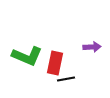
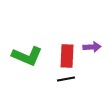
red rectangle: moved 12 px right, 7 px up; rotated 10 degrees counterclockwise
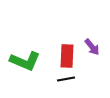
purple arrow: rotated 54 degrees clockwise
green L-shape: moved 2 px left, 5 px down
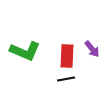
purple arrow: moved 2 px down
green L-shape: moved 10 px up
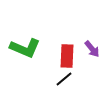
green L-shape: moved 3 px up
black line: moved 2 px left; rotated 30 degrees counterclockwise
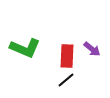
purple arrow: rotated 12 degrees counterclockwise
black line: moved 2 px right, 1 px down
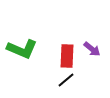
green L-shape: moved 3 px left, 1 px down
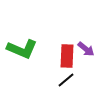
purple arrow: moved 6 px left
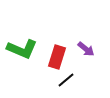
red rectangle: moved 10 px left, 1 px down; rotated 15 degrees clockwise
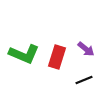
green L-shape: moved 2 px right, 5 px down
black line: moved 18 px right; rotated 18 degrees clockwise
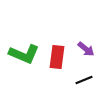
red rectangle: rotated 10 degrees counterclockwise
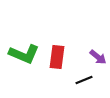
purple arrow: moved 12 px right, 8 px down
